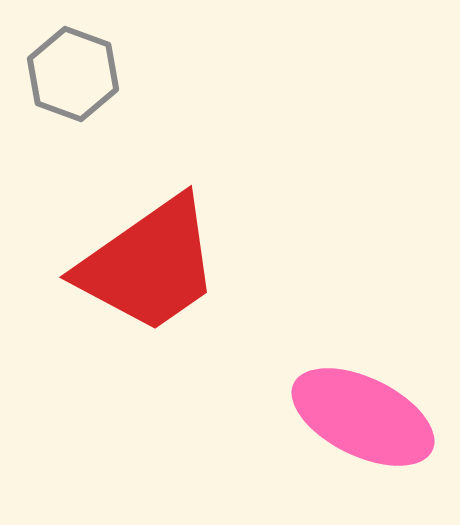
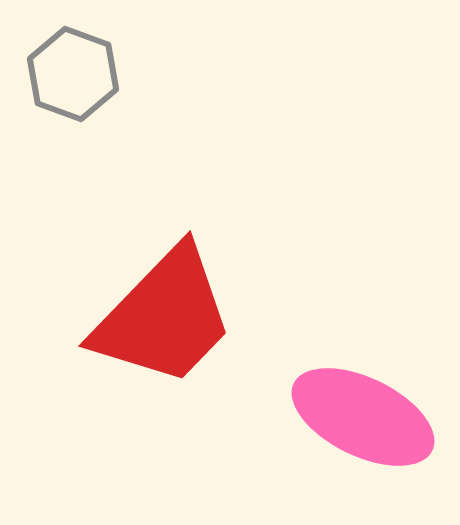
red trapezoid: moved 15 px right, 52 px down; rotated 11 degrees counterclockwise
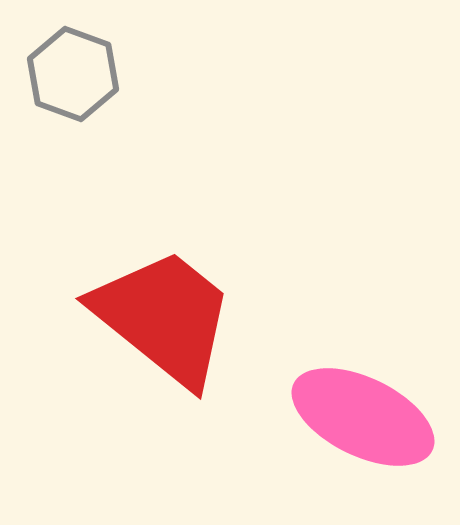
red trapezoid: rotated 95 degrees counterclockwise
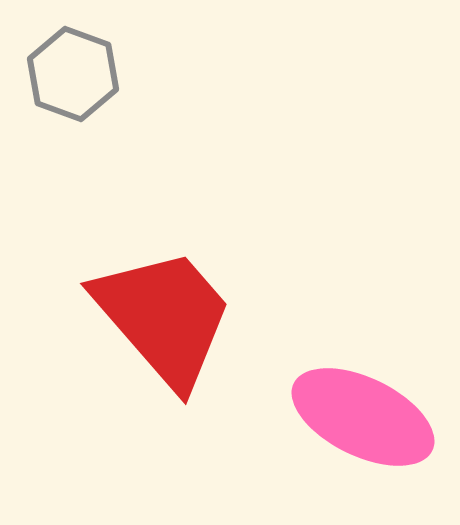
red trapezoid: rotated 10 degrees clockwise
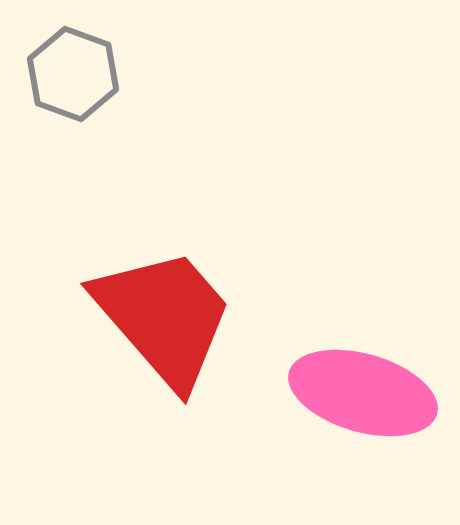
pink ellipse: moved 24 px up; rotated 10 degrees counterclockwise
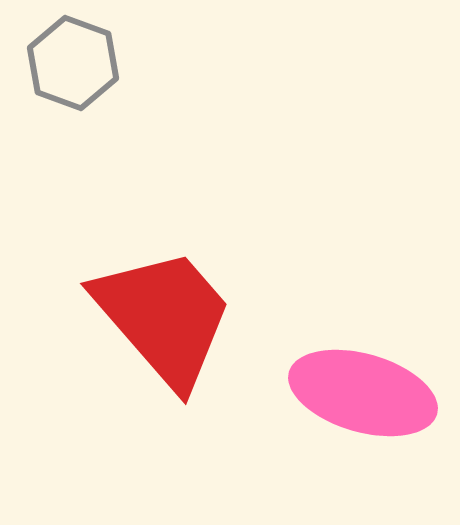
gray hexagon: moved 11 px up
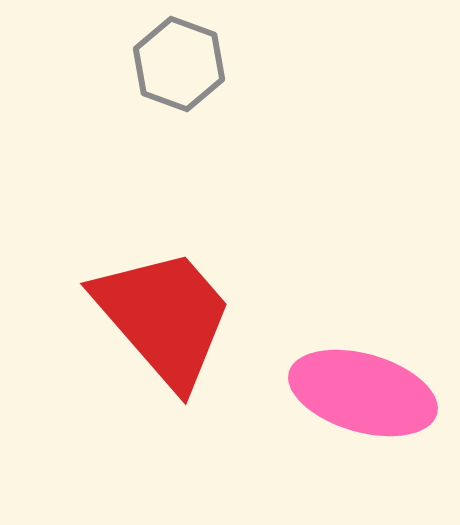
gray hexagon: moved 106 px right, 1 px down
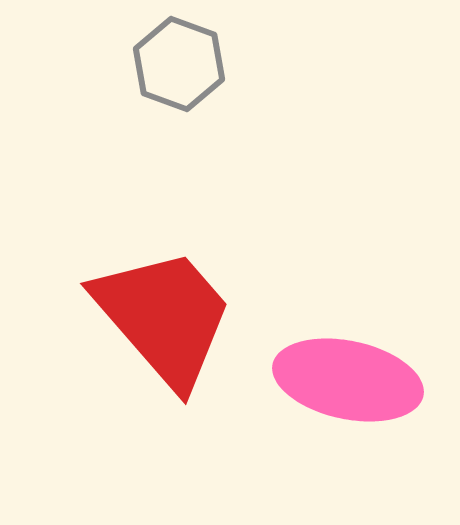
pink ellipse: moved 15 px left, 13 px up; rotated 4 degrees counterclockwise
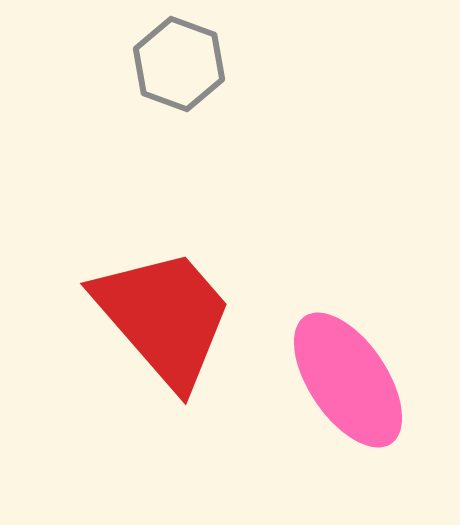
pink ellipse: rotated 44 degrees clockwise
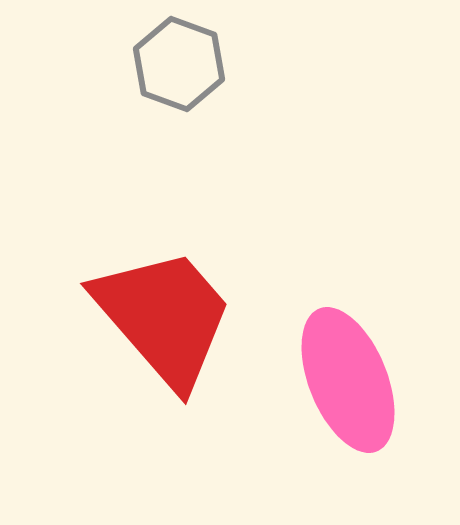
pink ellipse: rotated 12 degrees clockwise
